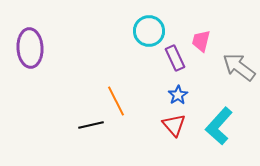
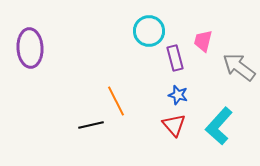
pink trapezoid: moved 2 px right
purple rectangle: rotated 10 degrees clockwise
blue star: rotated 24 degrees counterclockwise
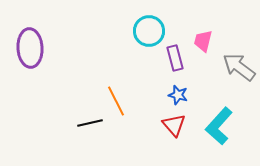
black line: moved 1 px left, 2 px up
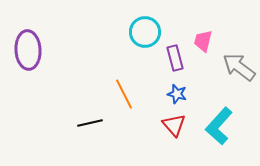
cyan circle: moved 4 px left, 1 px down
purple ellipse: moved 2 px left, 2 px down
blue star: moved 1 px left, 1 px up
orange line: moved 8 px right, 7 px up
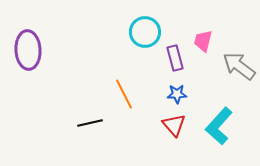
gray arrow: moved 1 px up
blue star: rotated 18 degrees counterclockwise
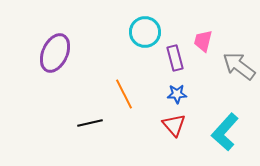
purple ellipse: moved 27 px right, 3 px down; rotated 27 degrees clockwise
cyan L-shape: moved 6 px right, 6 px down
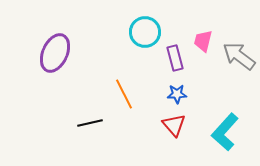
gray arrow: moved 10 px up
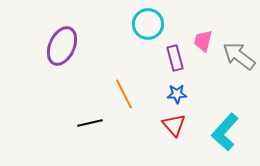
cyan circle: moved 3 px right, 8 px up
purple ellipse: moved 7 px right, 7 px up
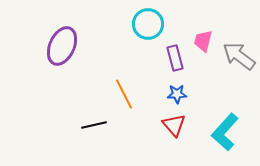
black line: moved 4 px right, 2 px down
